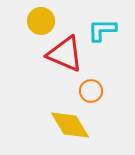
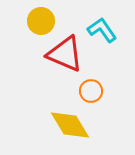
cyan L-shape: rotated 56 degrees clockwise
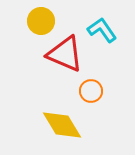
yellow diamond: moved 8 px left
